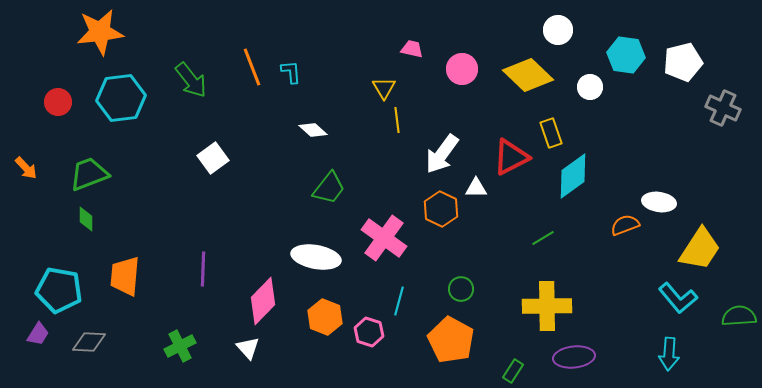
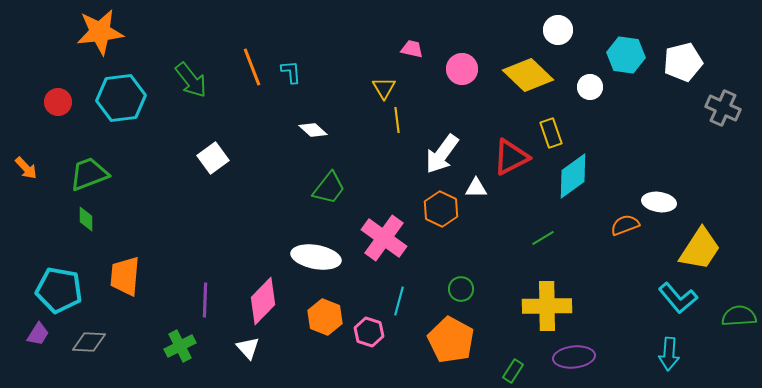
purple line at (203, 269): moved 2 px right, 31 px down
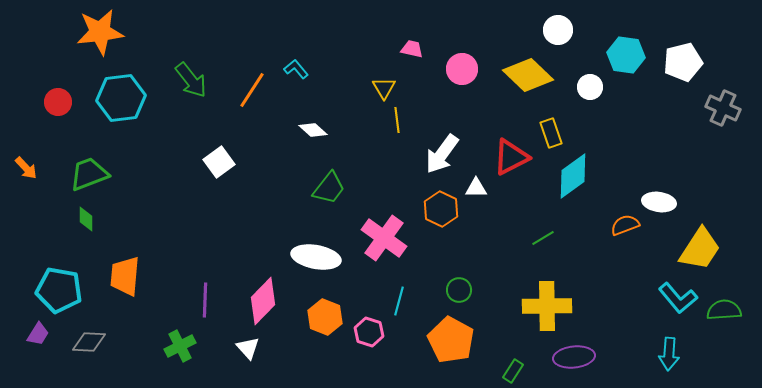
orange line at (252, 67): moved 23 px down; rotated 54 degrees clockwise
cyan L-shape at (291, 72): moved 5 px right, 3 px up; rotated 35 degrees counterclockwise
white square at (213, 158): moved 6 px right, 4 px down
green circle at (461, 289): moved 2 px left, 1 px down
green semicircle at (739, 316): moved 15 px left, 6 px up
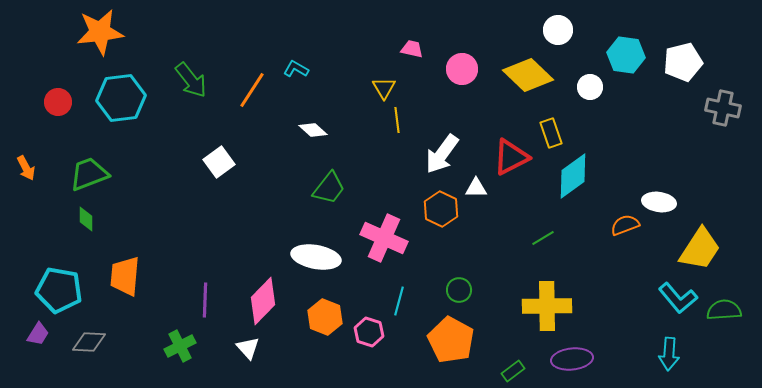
cyan L-shape at (296, 69): rotated 20 degrees counterclockwise
gray cross at (723, 108): rotated 12 degrees counterclockwise
orange arrow at (26, 168): rotated 15 degrees clockwise
pink cross at (384, 238): rotated 12 degrees counterclockwise
purple ellipse at (574, 357): moved 2 px left, 2 px down
green rectangle at (513, 371): rotated 20 degrees clockwise
